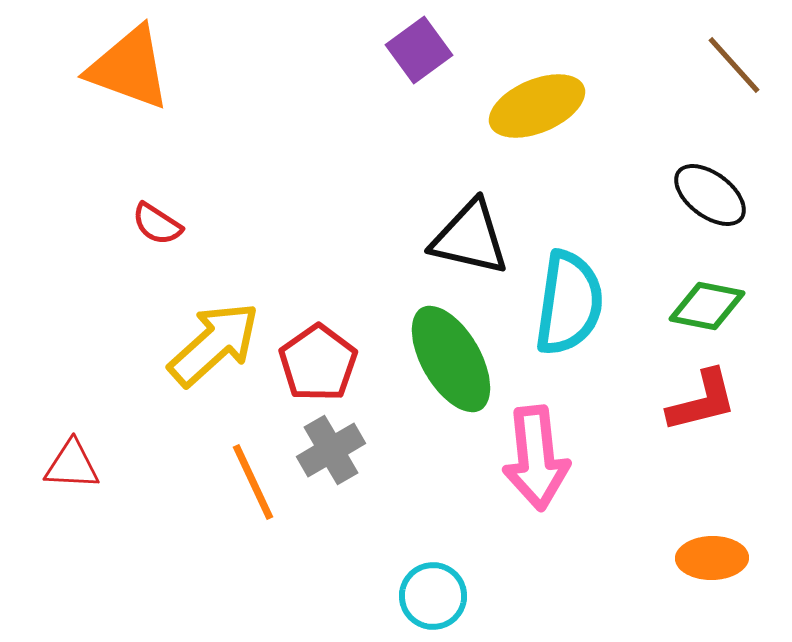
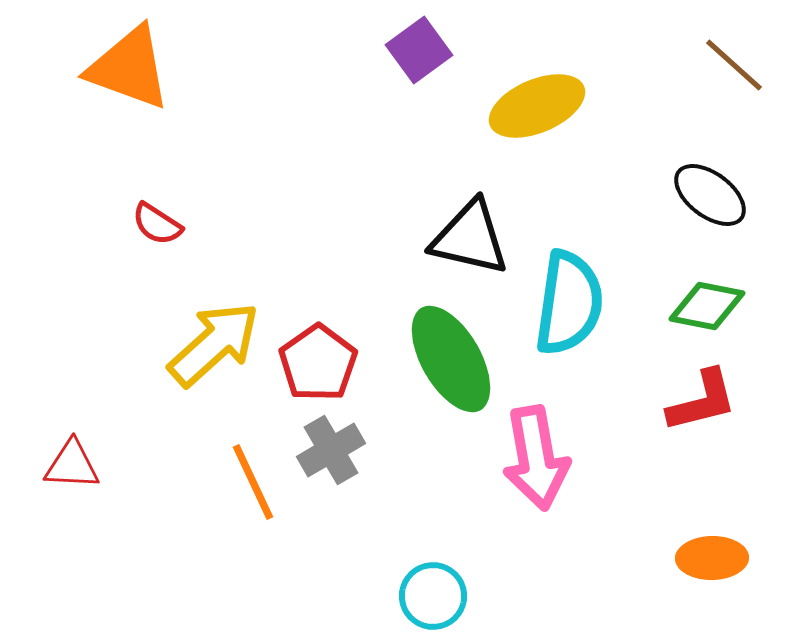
brown line: rotated 6 degrees counterclockwise
pink arrow: rotated 4 degrees counterclockwise
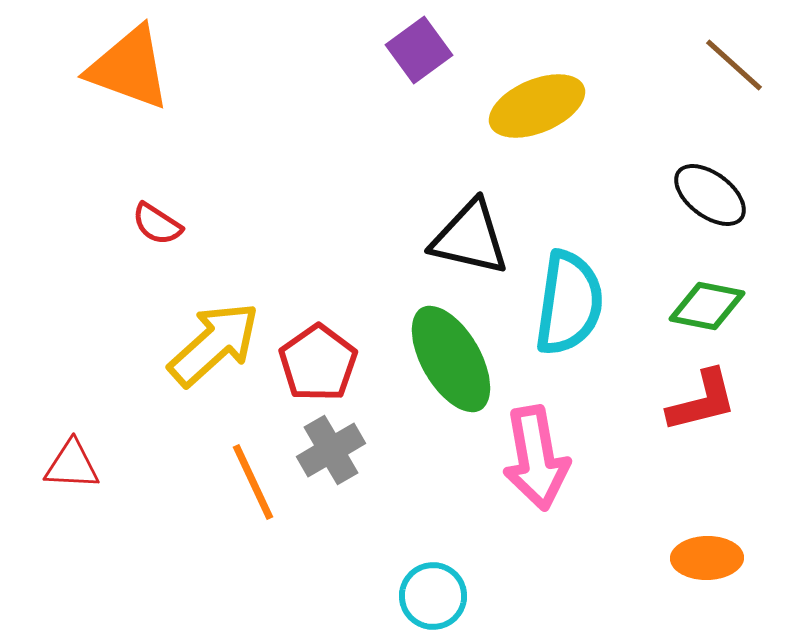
orange ellipse: moved 5 px left
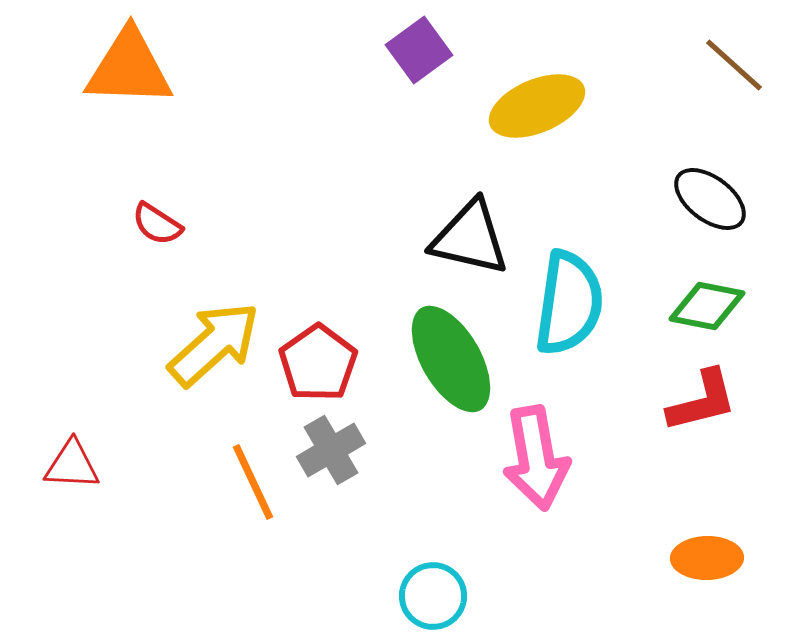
orange triangle: rotated 18 degrees counterclockwise
black ellipse: moved 4 px down
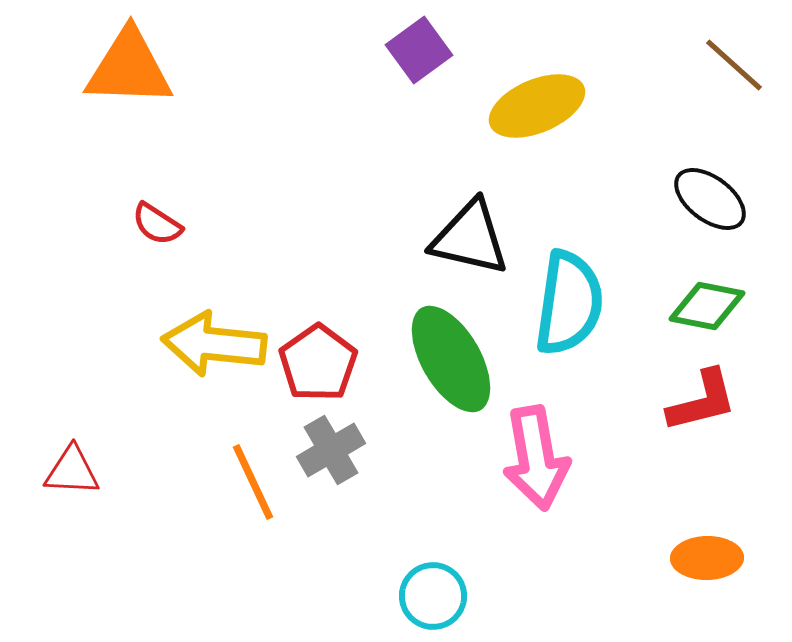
yellow arrow: rotated 132 degrees counterclockwise
red triangle: moved 6 px down
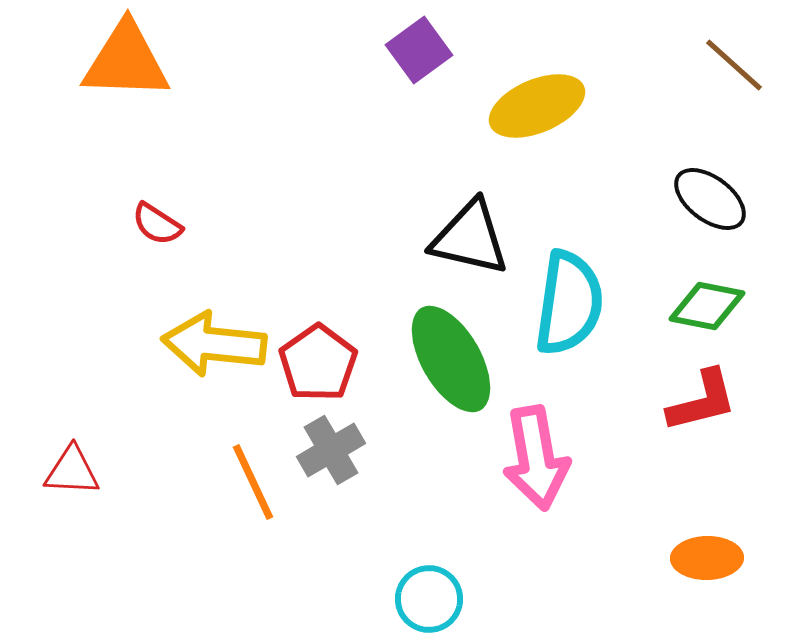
orange triangle: moved 3 px left, 7 px up
cyan circle: moved 4 px left, 3 px down
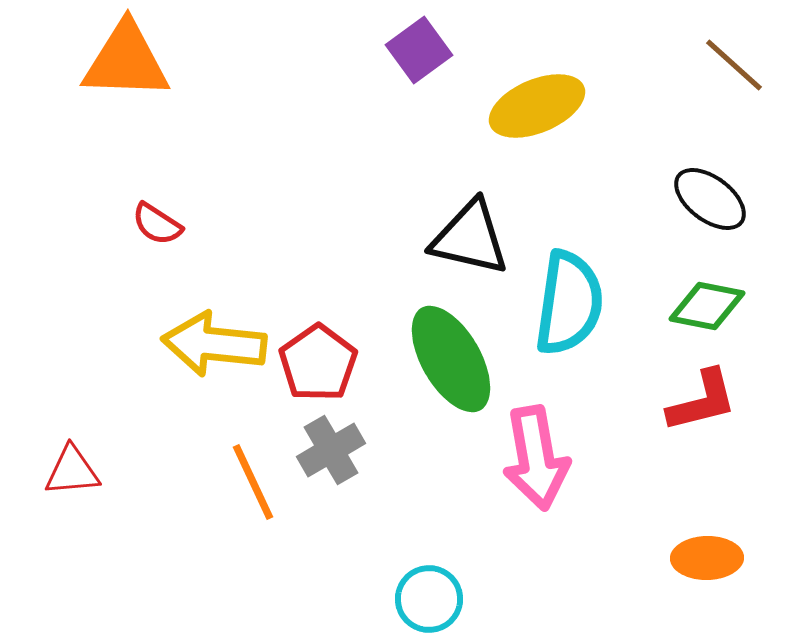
red triangle: rotated 8 degrees counterclockwise
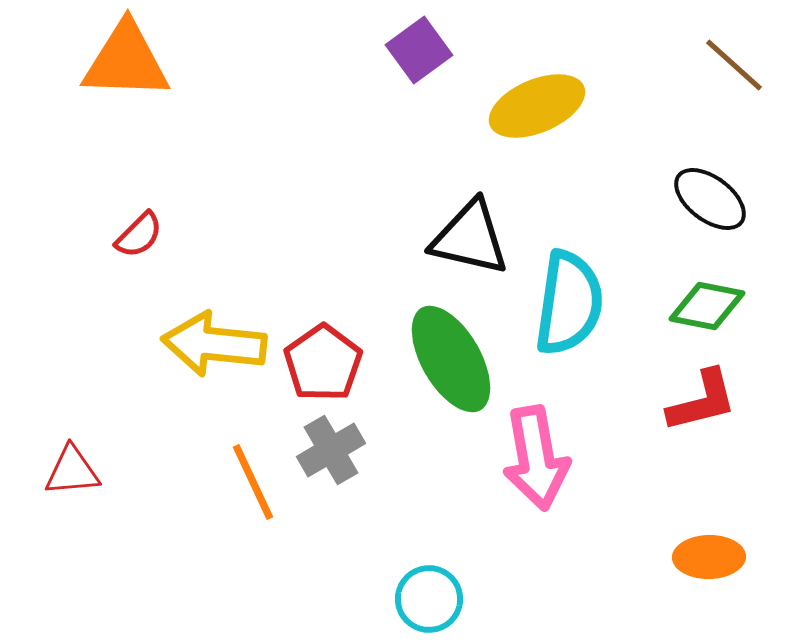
red semicircle: moved 18 px left, 11 px down; rotated 78 degrees counterclockwise
red pentagon: moved 5 px right
orange ellipse: moved 2 px right, 1 px up
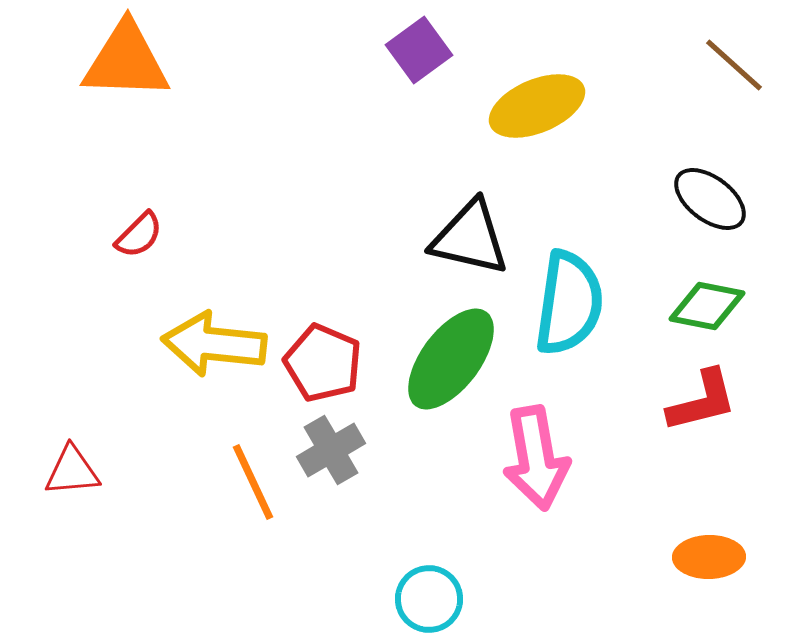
green ellipse: rotated 67 degrees clockwise
red pentagon: rotated 14 degrees counterclockwise
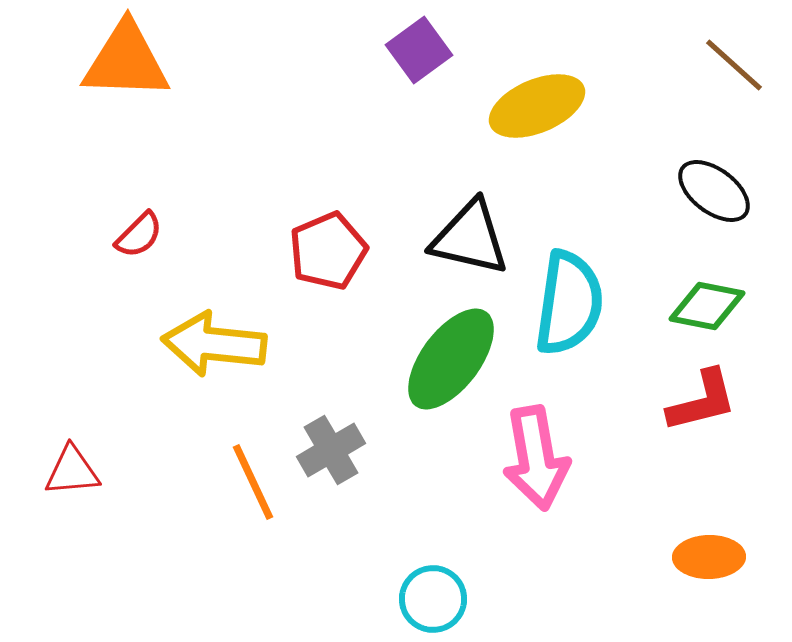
black ellipse: moved 4 px right, 8 px up
red pentagon: moved 5 px right, 112 px up; rotated 26 degrees clockwise
cyan circle: moved 4 px right
